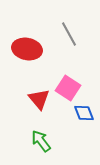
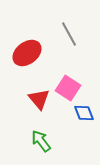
red ellipse: moved 4 px down; rotated 48 degrees counterclockwise
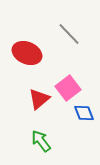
gray line: rotated 15 degrees counterclockwise
red ellipse: rotated 60 degrees clockwise
pink square: rotated 20 degrees clockwise
red triangle: rotated 30 degrees clockwise
